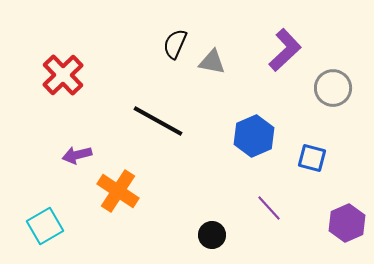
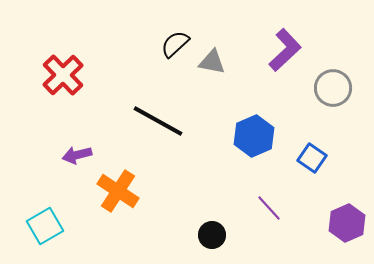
black semicircle: rotated 24 degrees clockwise
blue square: rotated 20 degrees clockwise
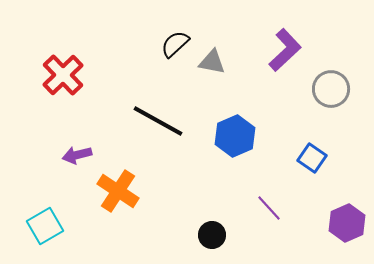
gray circle: moved 2 px left, 1 px down
blue hexagon: moved 19 px left
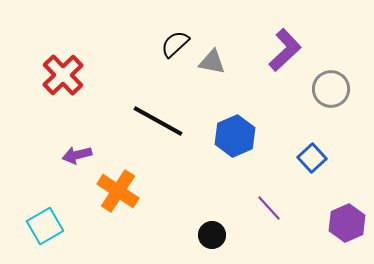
blue square: rotated 12 degrees clockwise
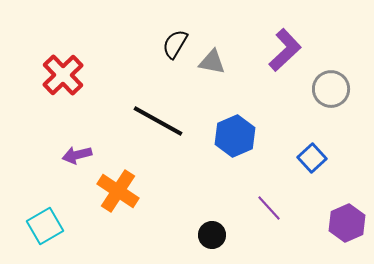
black semicircle: rotated 16 degrees counterclockwise
